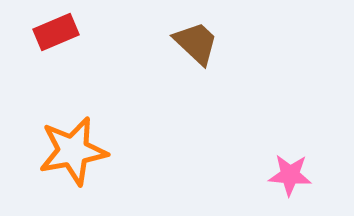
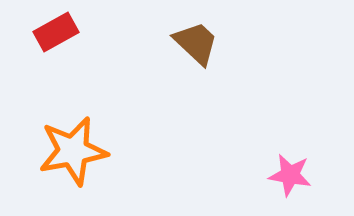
red rectangle: rotated 6 degrees counterclockwise
pink star: rotated 6 degrees clockwise
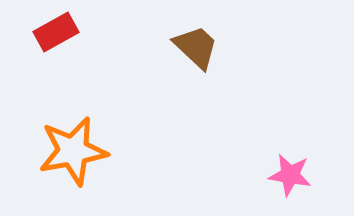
brown trapezoid: moved 4 px down
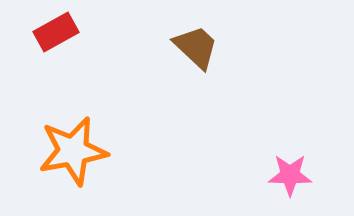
pink star: rotated 9 degrees counterclockwise
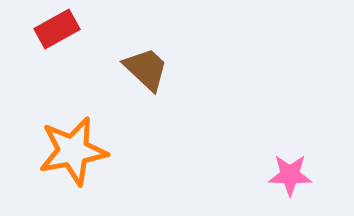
red rectangle: moved 1 px right, 3 px up
brown trapezoid: moved 50 px left, 22 px down
